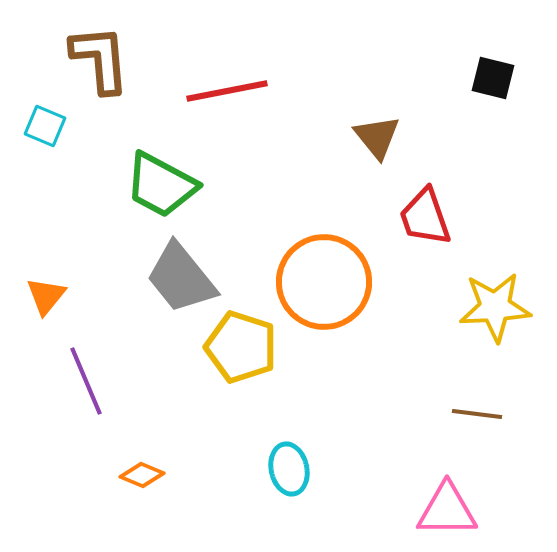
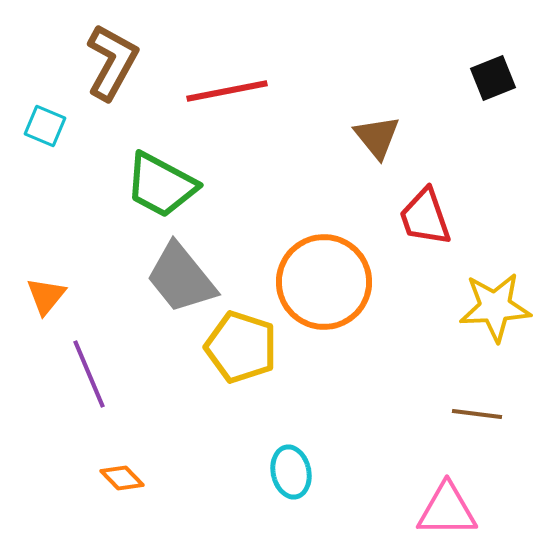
brown L-shape: moved 12 px right, 3 px down; rotated 34 degrees clockwise
black square: rotated 36 degrees counterclockwise
purple line: moved 3 px right, 7 px up
cyan ellipse: moved 2 px right, 3 px down
orange diamond: moved 20 px left, 3 px down; rotated 24 degrees clockwise
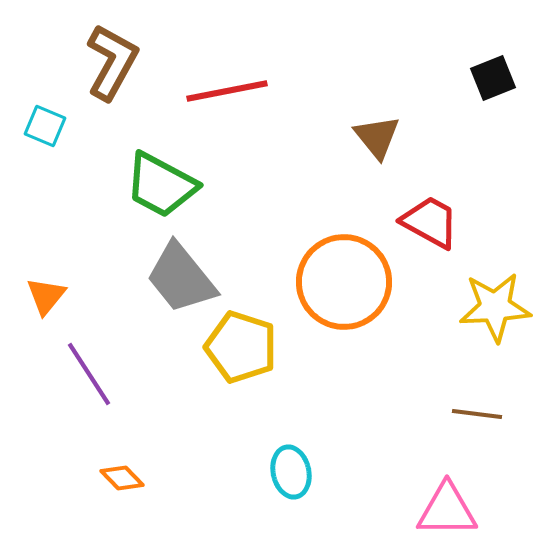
red trapezoid: moved 5 px right, 5 px down; rotated 138 degrees clockwise
orange circle: moved 20 px right
purple line: rotated 10 degrees counterclockwise
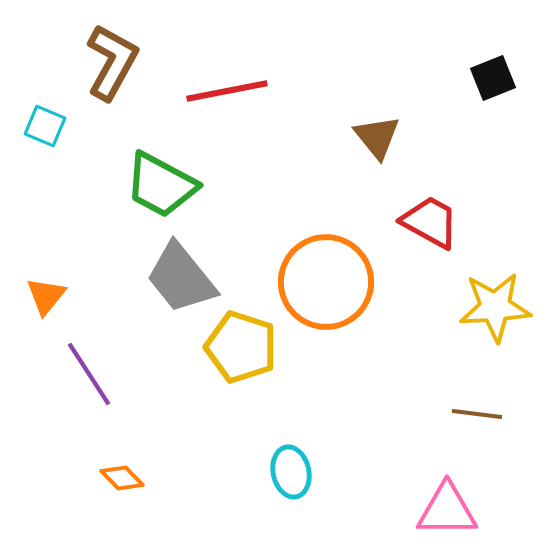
orange circle: moved 18 px left
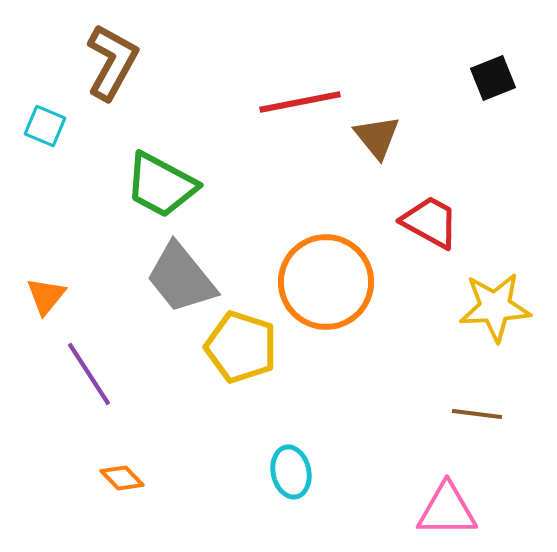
red line: moved 73 px right, 11 px down
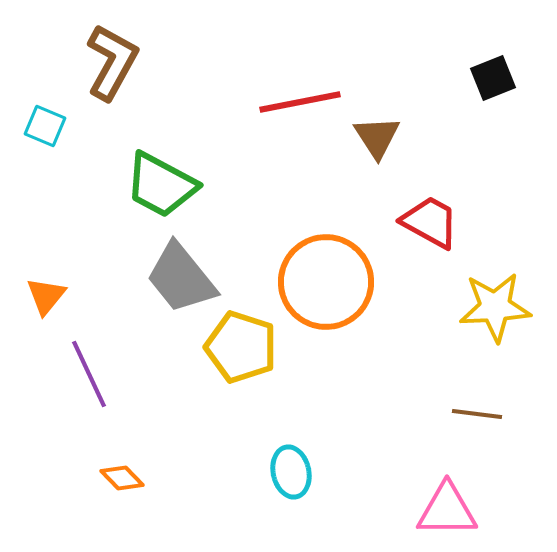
brown triangle: rotated 6 degrees clockwise
purple line: rotated 8 degrees clockwise
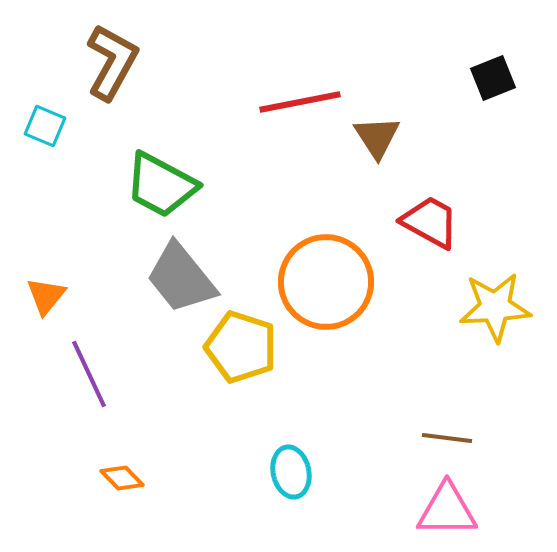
brown line: moved 30 px left, 24 px down
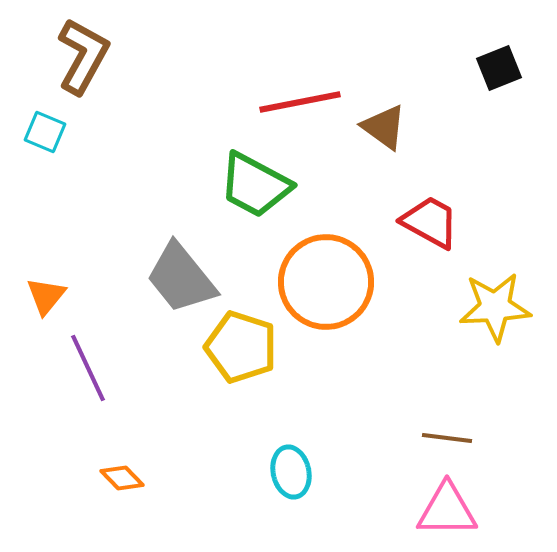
brown L-shape: moved 29 px left, 6 px up
black square: moved 6 px right, 10 px up
cyan square: moved 6 px down
brown triangle: moved 7 px right, 10 px up; rotated 21 degrees counterclockwise
green trapezoid: moved 94 px right
purple line: moved 1 px left, 6 px up
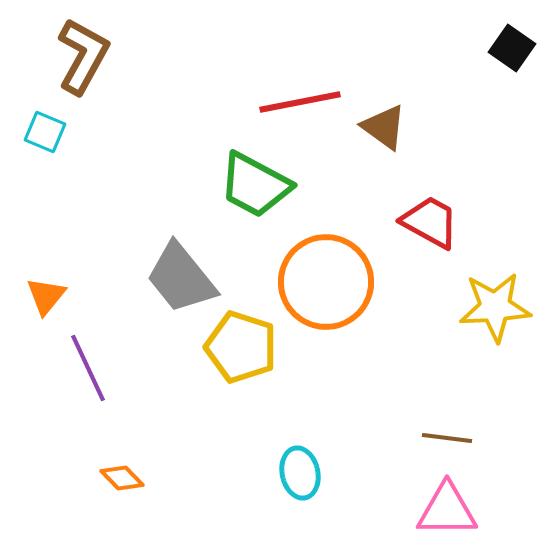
black square: moved 13 px right, 20 px up; rotated 33 degrees counterclockwise
cyan ellipse: moved 9 px right, 1 px down
